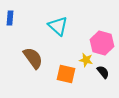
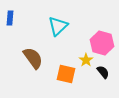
cyan triangle: rotated 35 degrees clockwise
yellow star: rotated 24 degrees clockwise
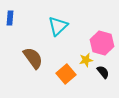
yellow star: rotated 24 degrees clockwise
orange square: rotated 36 degrees clockwise
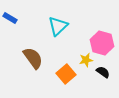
blue rectangle: rotated 64 degrees counterclockwise
black semicircle: rotated 16 degrees counterclockwise
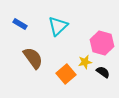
blue rectangle: moved 10 px right, 6 px down
yellow star: moved 1 px left, 2 px down
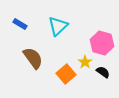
yellow star: rotated 24 degrees counterclockwise
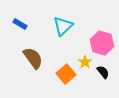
cyan triangle: moved 5 px right
black semicircle: rotated 16 degrees clockwise
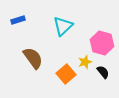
blue rectangle: moved 2 px left, 4 px up; rotated 48 degrees counterclockwise
yellow star: rotated 16 degrees clockwise
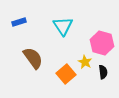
blue rectangle: moved 1 px right, 2 px down
cyan triangle: rotated 20 degrees counterclockwise
yellow star: rotated 24 degrees counterclockwise
black semicircle: rotated 32 degrees clockwise
